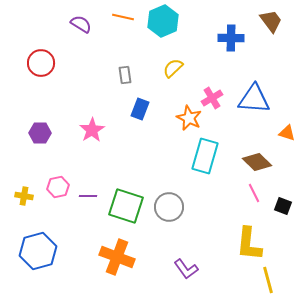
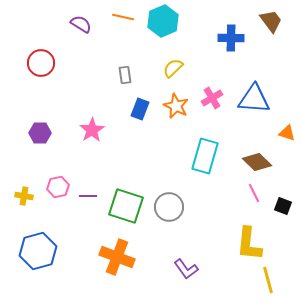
orange star: moved 13 px left, 12 px up
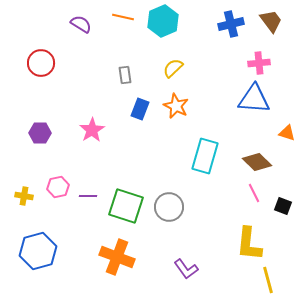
blue cross: moved 14 px up; rotated 15 degrees counterclockwise
pink cross: moved 47 px right, 35 px up; rotated 25 degrees clockwise
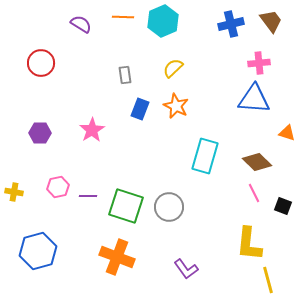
orange line: rotated 10 degrees counterclockwise
yellow cross: moved 10 px left, 4 px up
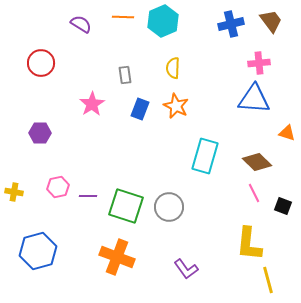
yellow semicircle: rotated 45 degrees counterclockwise
pink star: moved 26 px up
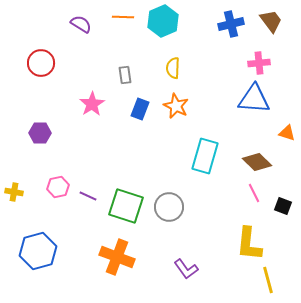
purple line: rotated 24 degrees clockwise
